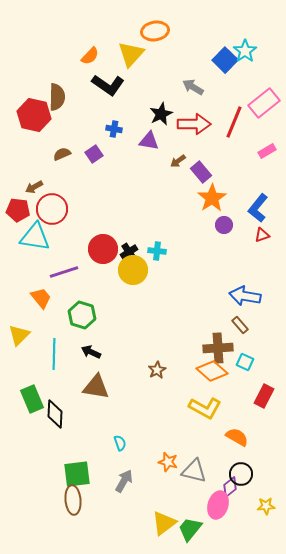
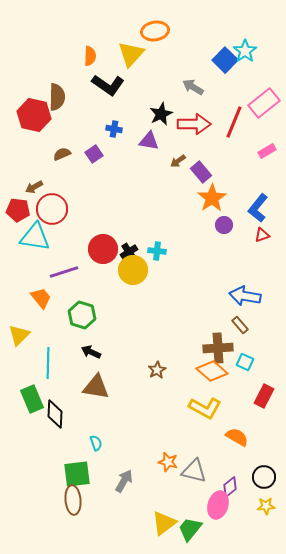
orange semicircle at (90, 56): rotated 42 degrees counterclockwise
cyan line at (54, 354): moved 6 px left, 9 px down
cyan semicircle at (120, 443): moved 24 px left
black circle at (241, 474): moved 23 px right, 3 px down
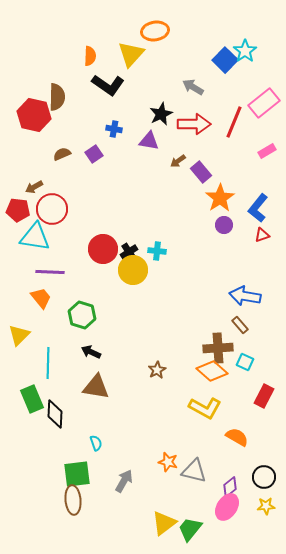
orange star at (212, 198): moved 8 px right
purple line at (64, 272): moved 14 px left; rotated 20 degrees clockwise
pink ellipse at (218, 505): moved 9 px right, 2 px down; rotated 16 degrees clockwise
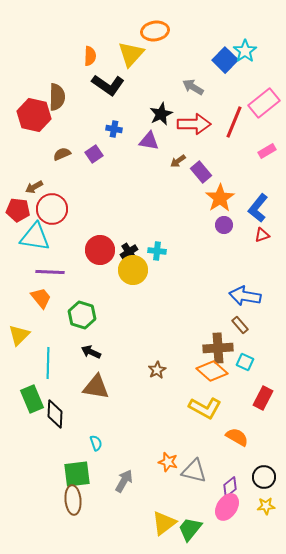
red circle at (103, 249): moved 3 px left, 1 px down
red rectangle at (264, 396): moved 1 px left, 2 px down
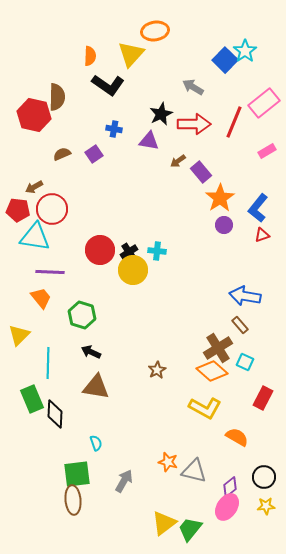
brown cross at (218, 348): rotated 28 degrees counterclockwise
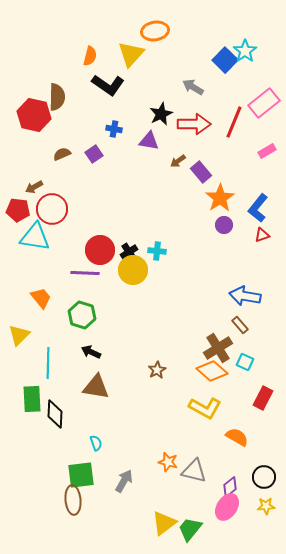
orange semicircle at (90, 56): rotated 12 degrees clockwise
purple line at (50, 272): moved 35 px right, 1 px down
green rectangle at (32, 399): rotated 20 degrees clockwise
green square at (77, 474): moved 4 px right, 1 px down
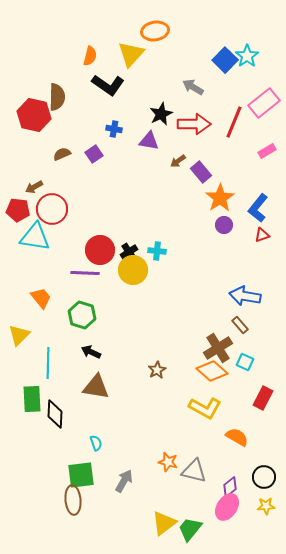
cyan star at (245, 51): moved 2 px right, 5 px down
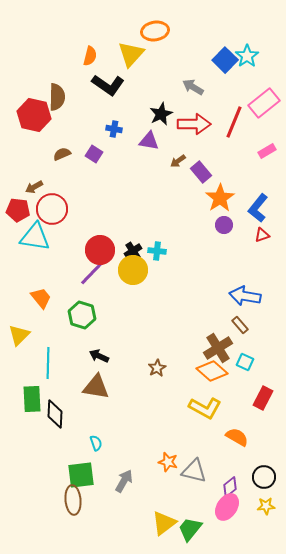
purple square at (94, 154): rotated 24 degrees counterclockwise
black cross at (129, 252): moved 4 px right, 1 px up
purple line at (85, 273): moved 7 px right; rotated 48 degrees counterclockwise
black arrow at (91, 352): moved 8 px right, 4 px down
brown star at (157, 370): moved 2 px up
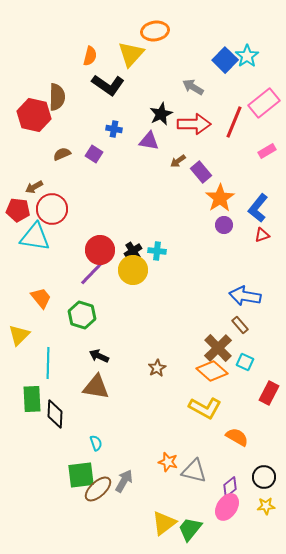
brown cross at (218, 348): rotated 12 degrees counterclockwise
red rectangle at (263, 398): moved 6 px right, 5 px up
brown ellipse at (73, 500): moved 25 px right, 11 px up; rotated 52 degrees clockwise
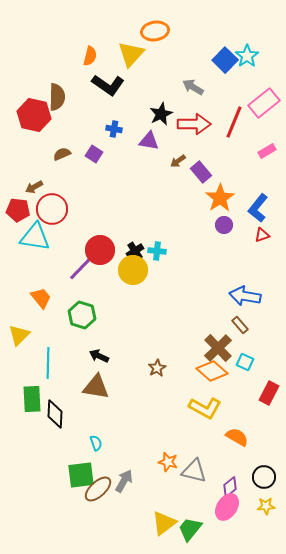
black cross at (133, 251): moved 2 px right
purple line at (92, 273): moved 11 px left, 5 px up
